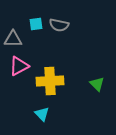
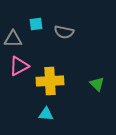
gray semicircle: moved 5 px right, 7 px down
cyan triangle: moved 4 px right; rotated 42 degrees counterclockwise
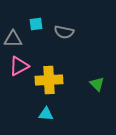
yellow cross: moved 1 px left, 1 px up
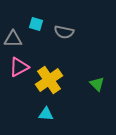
cyan square: rotated 24 degrees clockwise
pink triangle: moved 1 px down
yellow cross: rotated 32 degrees counterclockwise
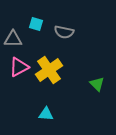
yellow cross: moved 10 px up
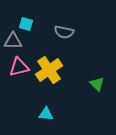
cyan square: moved 10 px left
gray triangle: moved 2 px down
pink triangle: rotated 15 degrees clockwise
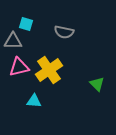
cyan triangle: moved 12 px left, 13 px up
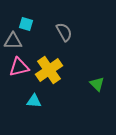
gray semicircle: rotated 132 degrees counterclockwise
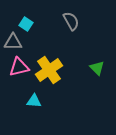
cyan square: rotated 16 degrees clockwise
gray semicircle: moved 7 px right, 11 px up
gray triangle: moved 1 px down
green triangle: moved 16 px up
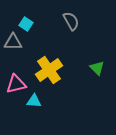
pink triangle: moved 3 px left, 17 px down
